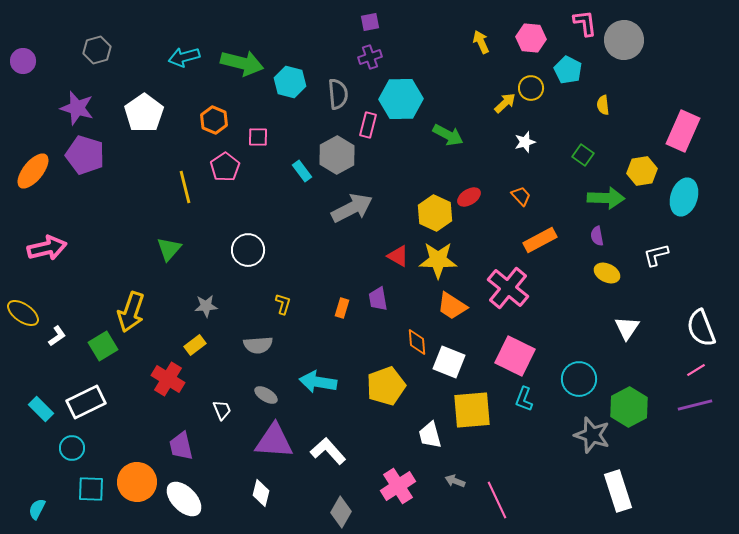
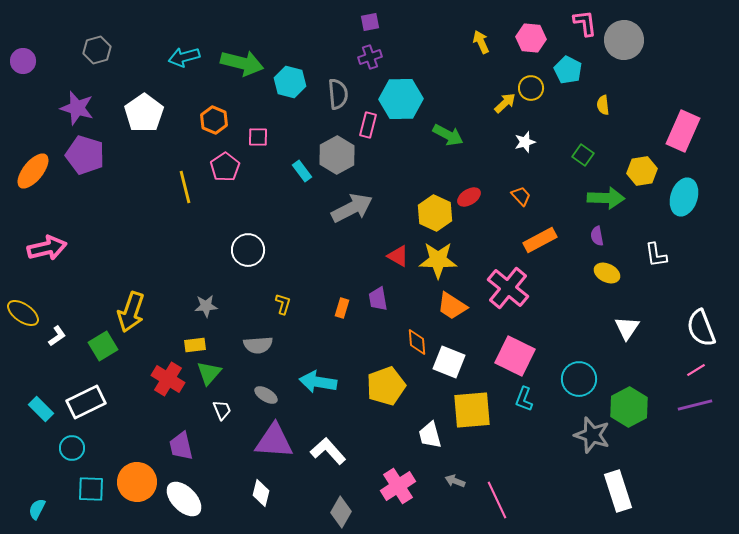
green triangle at (169, 249): moved 40 px right, 124 px down
white L-shape at (656, 255): rotated 84 degrees counterclockwise
yellow rectangle at (195, 345): rotated 30 degrees clockwise
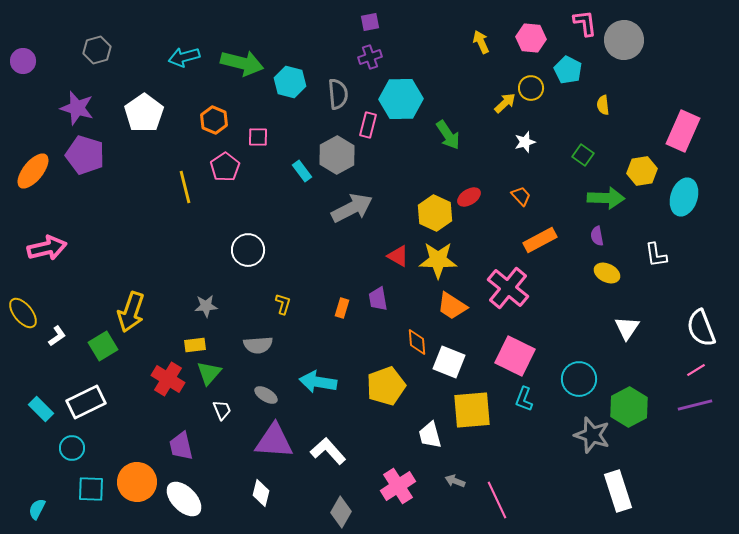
green arrow at (448, 135): rotated 28 degrees clockwise
yellow ellipse at (23, 313): rotated 16 degrees clockwise
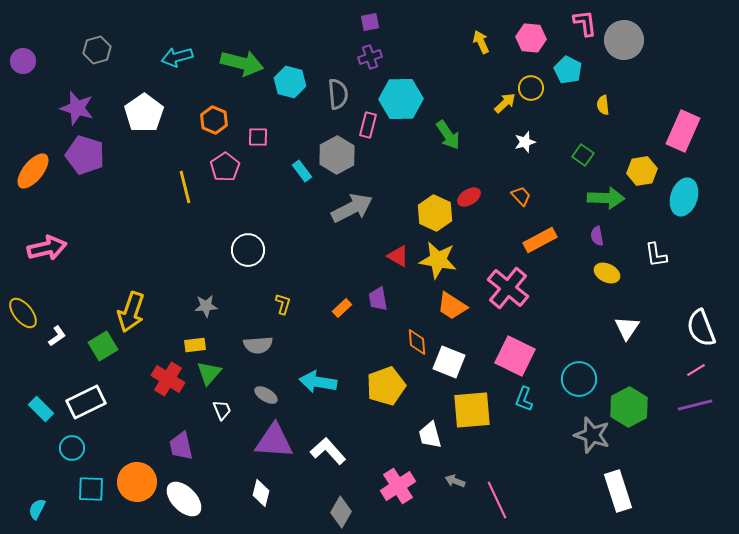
cyan arrow at (184, 57): moved 7 px left
yellow star at (438, 260): rotated 9 degrees clockwise
orange rectangle at (342, 308): rotated 30 degrees clockwise
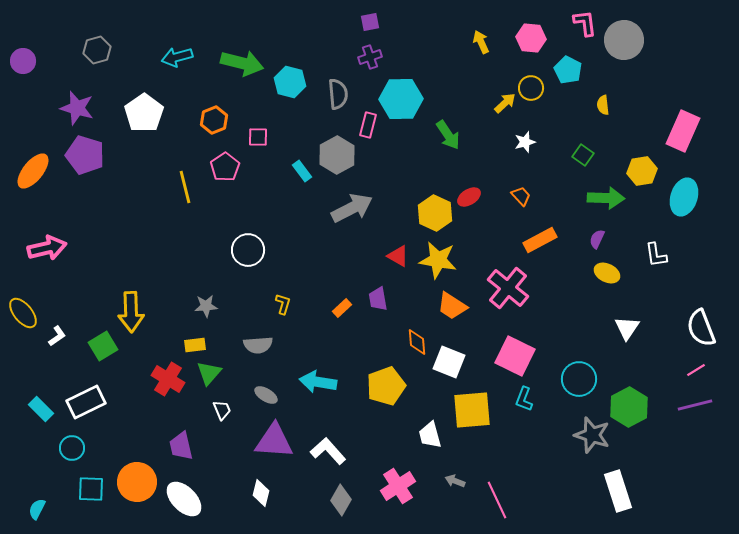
orange hexagon at (214, 120): rotated 16 degrees clockwise
purple semicircle at (597, 236): moved 3 px down; rotated 36 degrees clockwise
yellow arrow at (131, 312): rotated 21 degrees counterclockwise
gray diamond at (341, 512): moved 12 px up
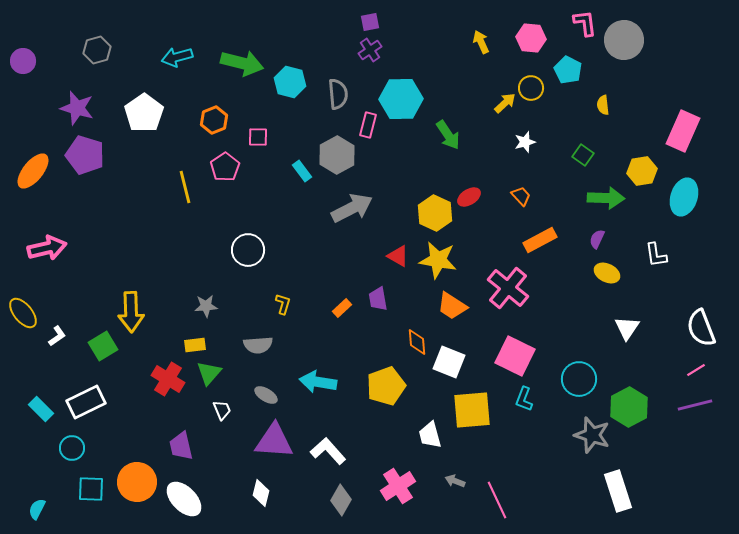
purple cross at (370, 57): moved 7 px up; rotated 15 degrees counterclockwise
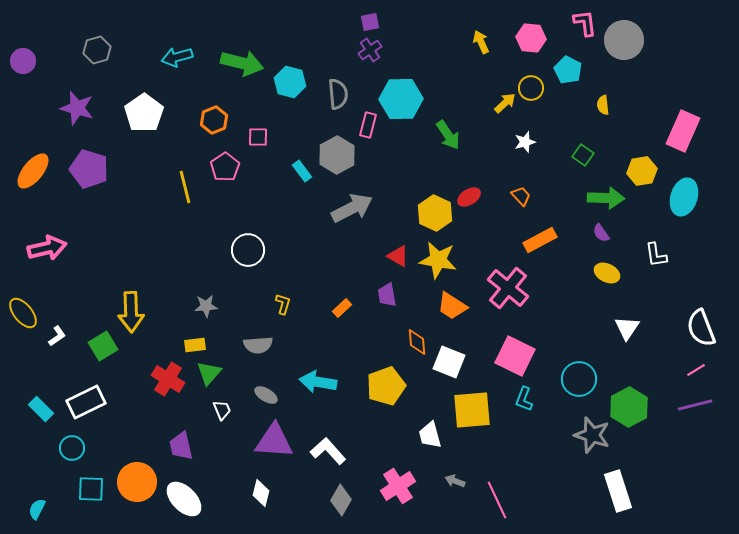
purple pentagon at (85, 155): moved 4 px right, 14 px down
purple semicircle at (597, 239): moved 4 px right, 6 px up; rotated 60 degrees counterclockwise
purple trapezoid at (378, 299): moved 9 px right, 4 px up
